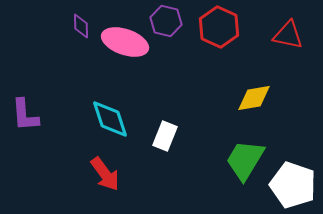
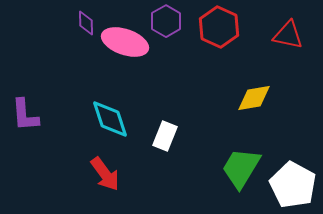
purple hexagon: rotated 16 degrees clockwise
purple diamond: moved 5 px right, 3 px up
green trapezoid: moved 4 px left, 8 px down
white pentagon: rotated 9 degrees clockwise
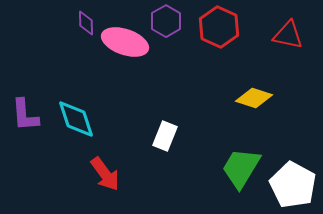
yellow diamond: rotated 27 degrees clockwise
cyan diamond: moved 34 px left
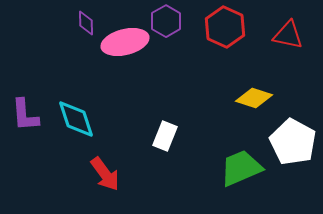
red hexagon: moved 6 px right
pink ellipse: rotated 33 degrees counterclockwise
green trapezoid: rotated 36 degrees clockwise
white pentagon: moved 43 px up
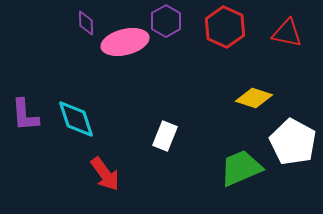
red triangle: moved 1 px left, 2 px up
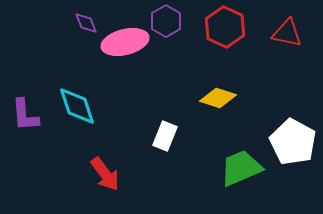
purple diamond: rotated 20 degrees counterclockwise
yellow diamond: moved 36 px left
cyan diamond: moved 1 px right, 13 px up
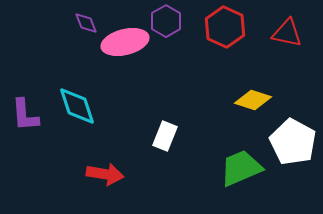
yellow diamond: moved 35 px right, 2 px down
red arrow: rotated 45 degrees counterclockwise
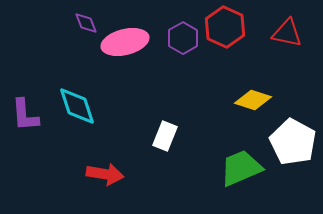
purple hexagon: moved 17 px right, 17 px down
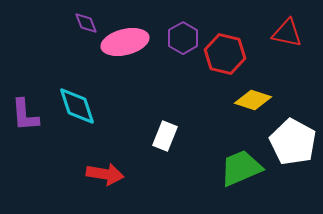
red hexagon: moved 27 px down; rotated 12 degrees counterclockwise
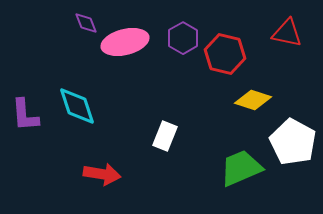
red arrow: moved 3 px left
